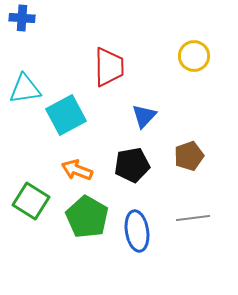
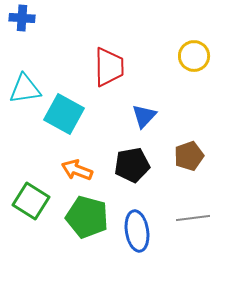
cyan square: moved 2 px left, 1 px up; rotated 33 degrees counterclockwise
green pentagon: rotated 15 degrees counterclockwise
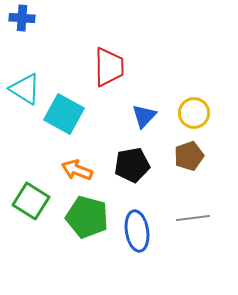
yellow circle: moved 57 px down
cyan triangle: rotated 40 degrees clockwise
